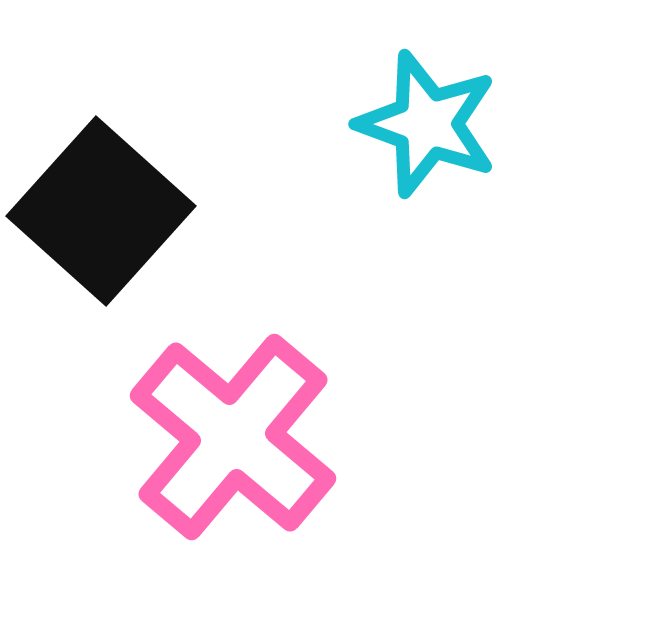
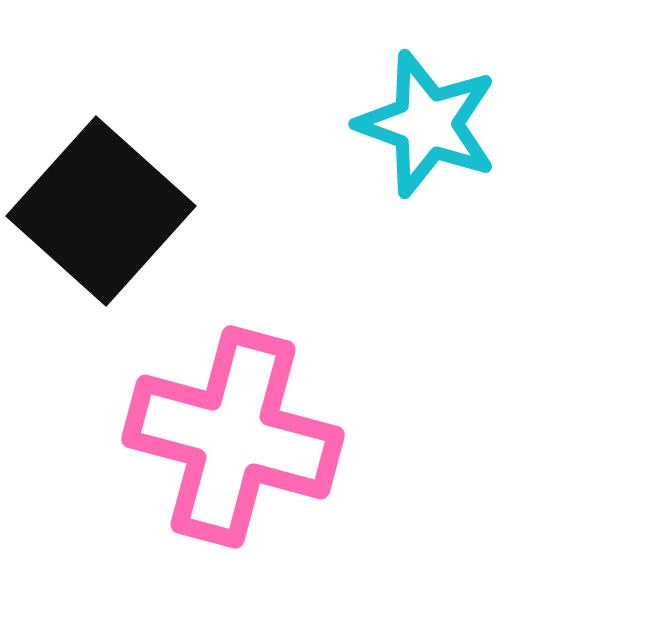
pink cross: rotated 25 degrees counterclockwise
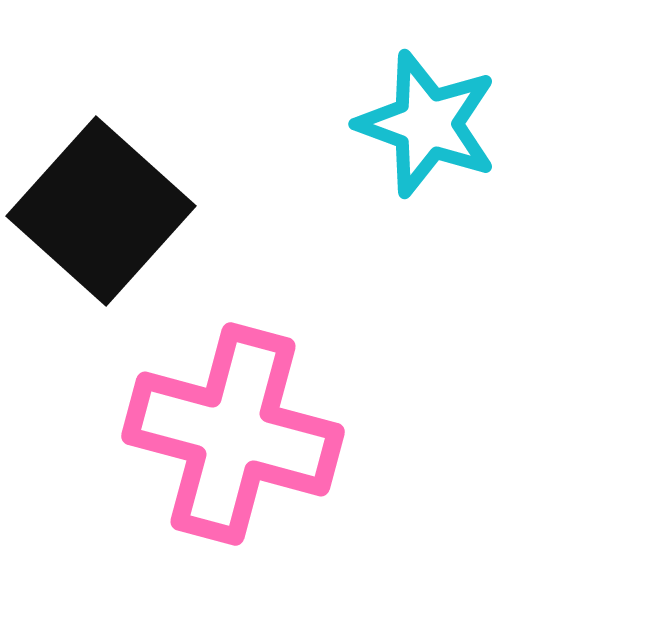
pink cross: moved 3 px up
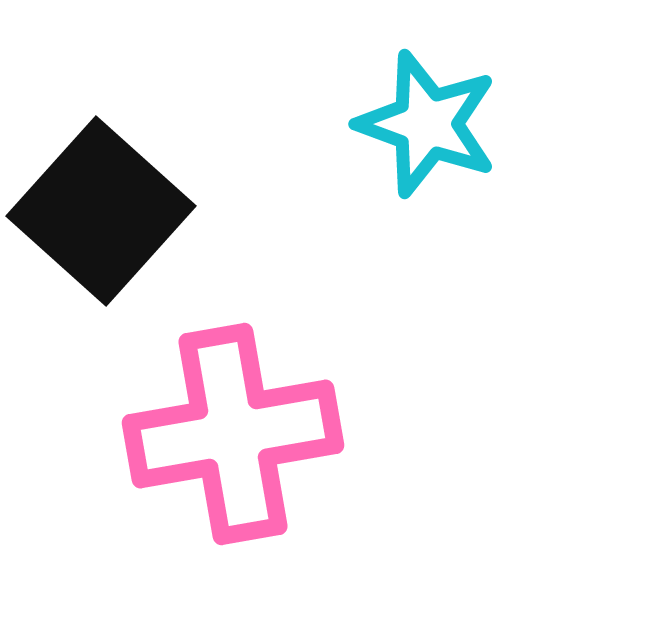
pink cross: rotated 25 degrees counterclockwise
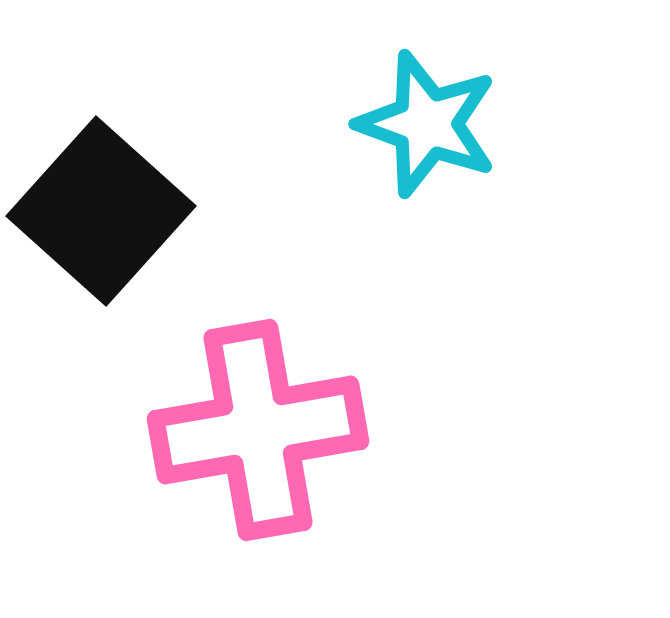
pink cross: moved 25 px right, 4 px up
